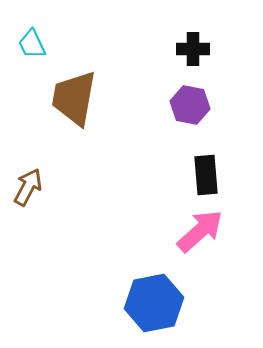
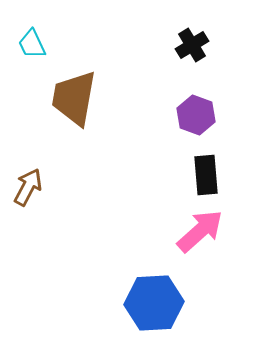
black cross: moved 1 px left, 4 px up; rotated 32 degrees counterclockwise
purple hexagon: moved 6 px right, 10 px down; rotated 9 degrees clockwise
blue hexagon: rotated 8 degrees clockwise
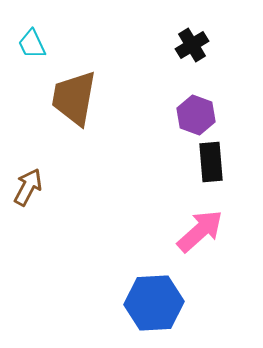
black rectangle: moved 5 px right, 13 px up
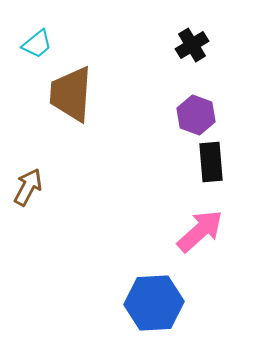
cyan trapezoid: moved 5 px right; rotated 104 degrees counterclockwise
brown trapezoid: moved 3 px left, 4 px up; rotated 6 degrees counterclockwise
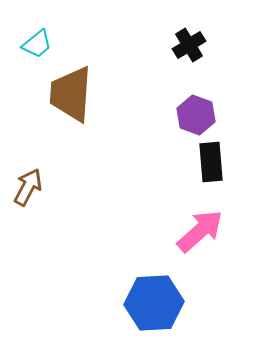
black cross: moved 3 px left
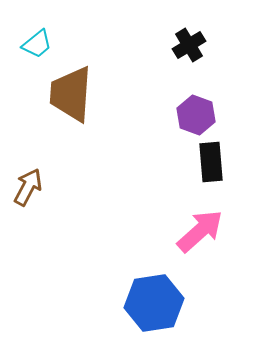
blue hexagon: rotated 6 degrees counterclockwise
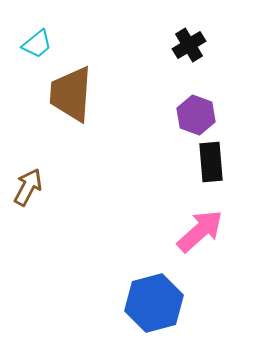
blue hexagon: rotated 6 degrees counterclockwise
